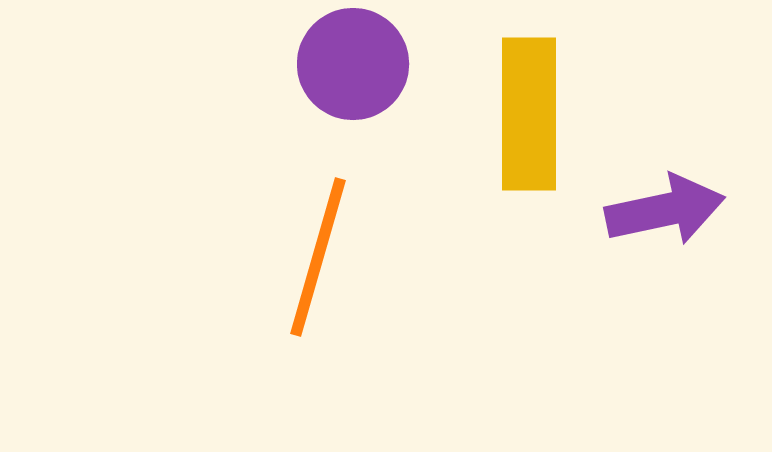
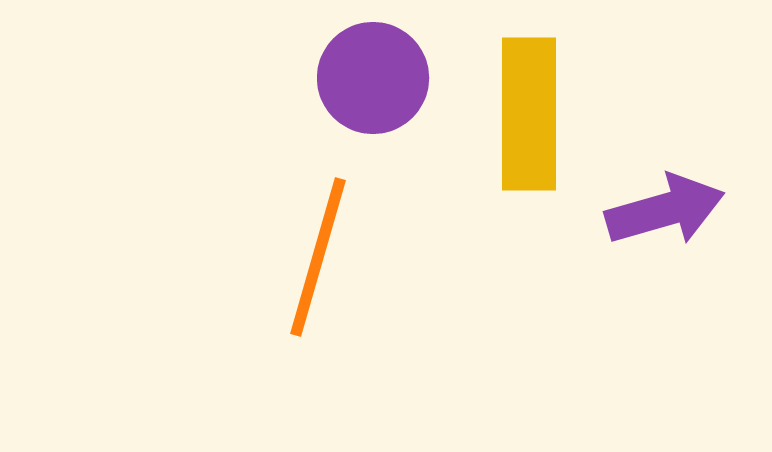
purple circle: moved 20 px right, 14 px down
purple arrow: rotated 4 degrees counterclockwise
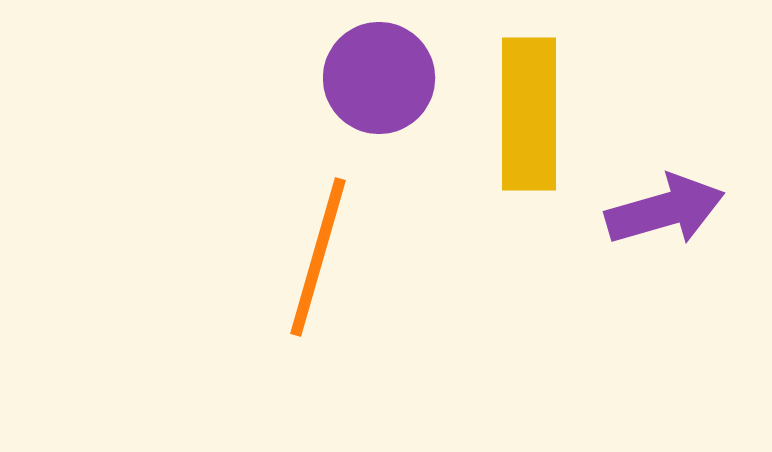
purple circle: moved 6 px right
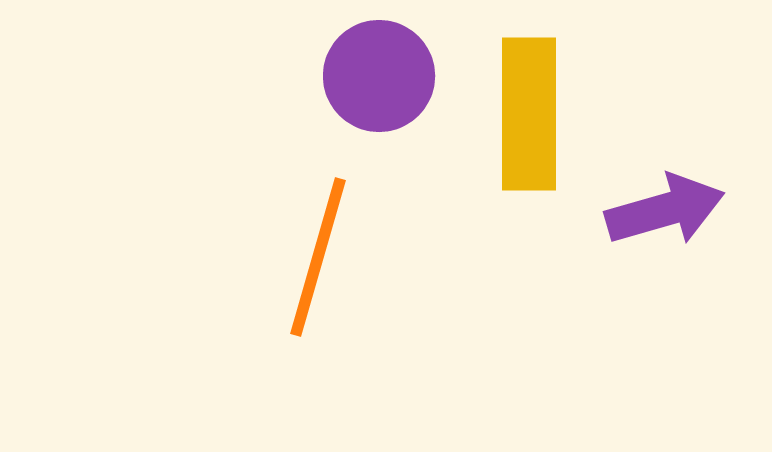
purple circle: moved 2 px up
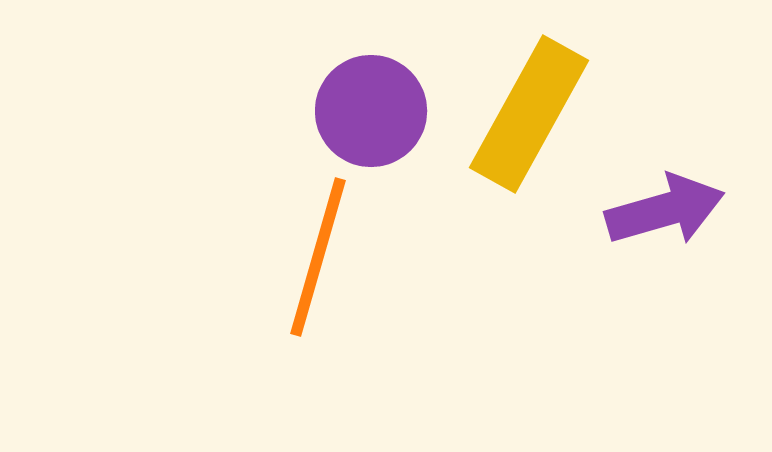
purple circle: moved 8 px left, 35 px down
yellow rectangle: rotated 29 degrees clockwise
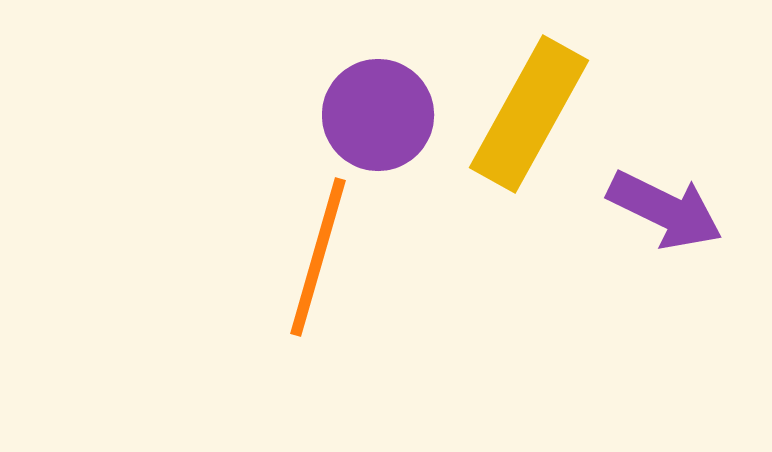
purple circle: moved 7 px right, 4 px down
purple arrow: rotated 42 degrees clockwise
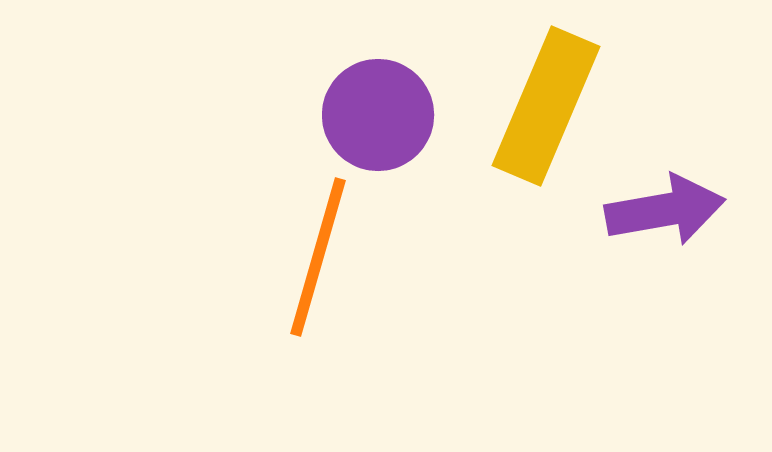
yellow rectangle: moved 17 px right, 8 px up; rotated 6 degrees counterclockwise
purple arrow: rotated 36 degrees counterclockwise
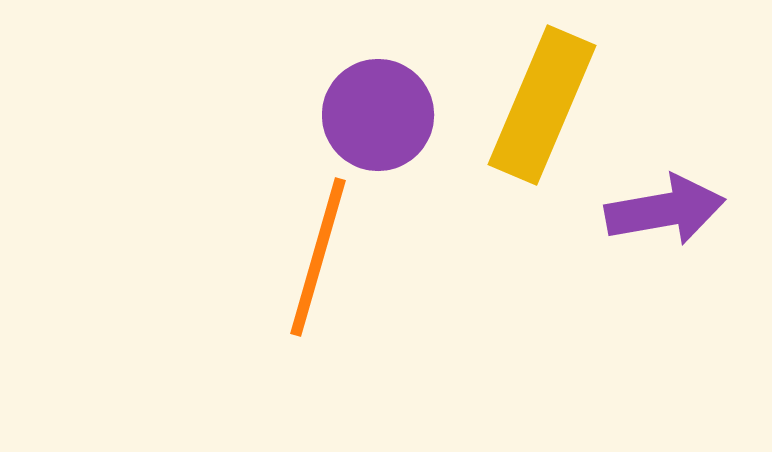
yellow rectangle: moved 4 px left, 1 px up
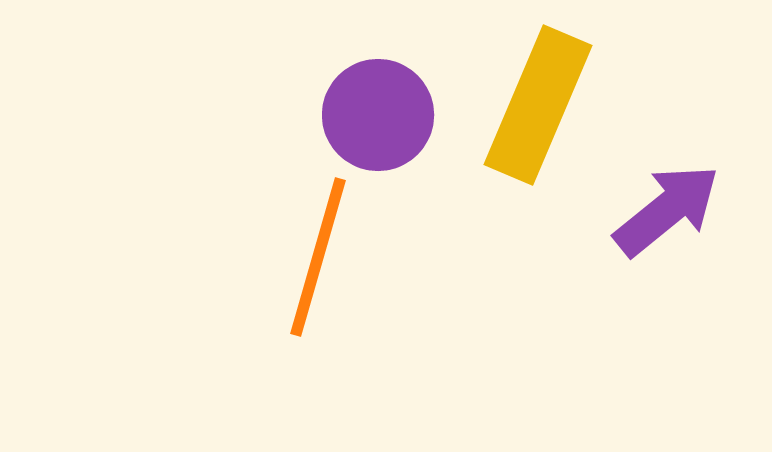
yellow rectangle: moved 4 px left
purple arrow: moved 2 px right; rotated 29 degrees counterclockwise
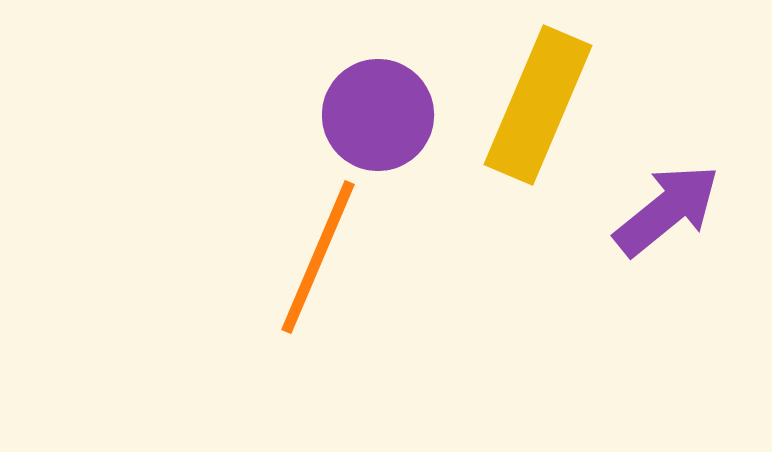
orange line: rotated 7 degrees clockwise
